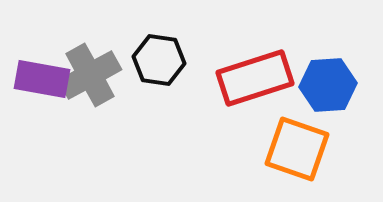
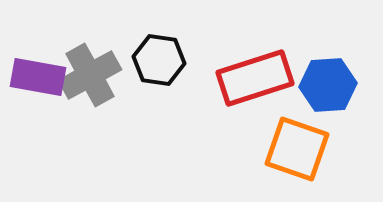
purple rectangle: moved 4 px left, 2 px up
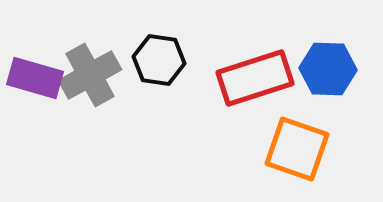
purple rectangle: moved 3 px left, 1 px down; rotated 6 degrees clockwise
blue hexagon: moved 16 px up; rotated 6 degrees clockwise
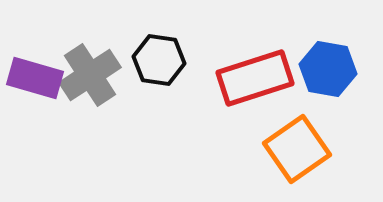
blue hexagon: rotated 8 degrees clockwise
gray cross: rotated 4 degrees counterclockwise
orange square: rotated 36 degrees clockwise
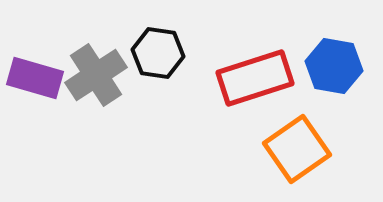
black hexagon: moved 1 px left, 7 px up
blue hexagon: moved 6 px right, 3 px up
gray cross: moved 6 px right
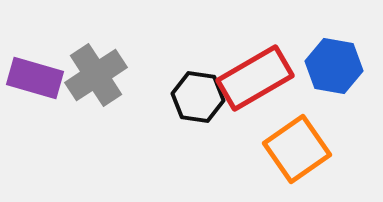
black hexagon: moved 40 px right, 44 px down
red rectangle: rotated 12 degrees counterclockwise
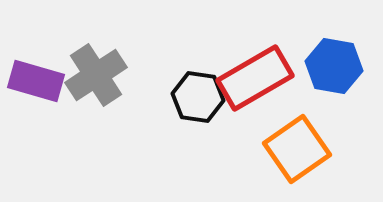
purple rectangle: moved 1 px right, 3 px down
